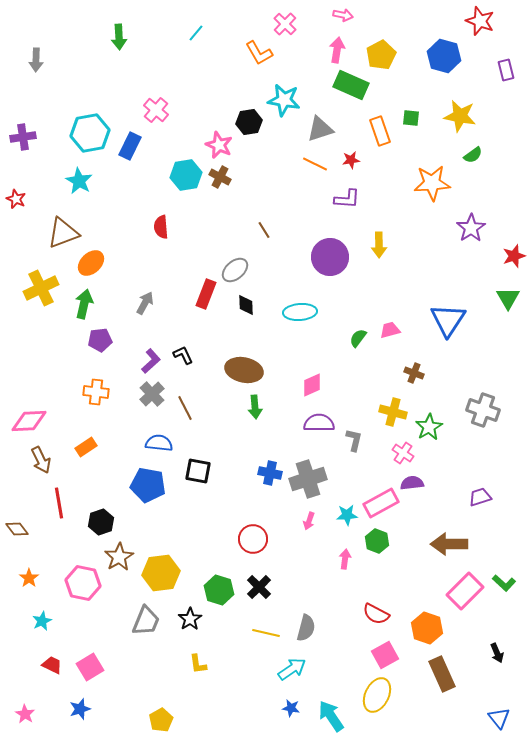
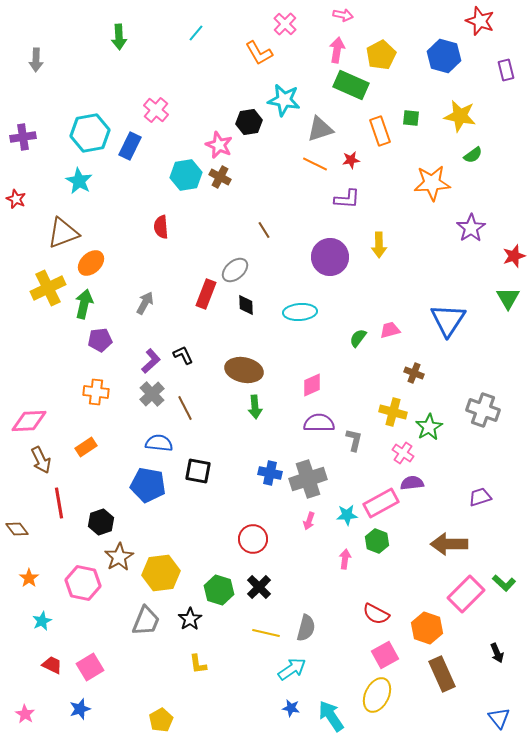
yellow cross at (41, 288): moved 7 px right
pink rectangle at (465, 591): moved 1 px right, 3 px down
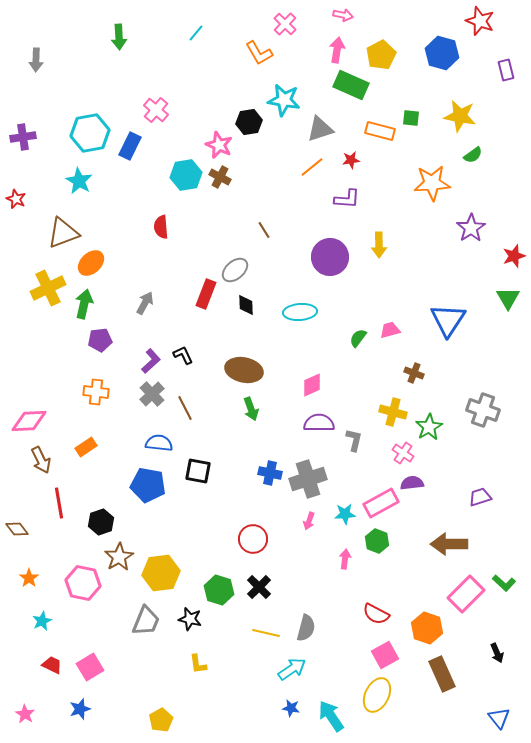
blue hexagon at (444, 56): moved 2 px left, 3 px up
orange rectangle at (380, 131): rotated 56 degrees counterclockwise
orange line at (315, 164): moved 3 px left, 3 px down; rotated 65 degrees counterclockwise
green arrow at (255, 407): moved 4 px left, 2 px down; rotated 15 degrees counterclockwise
cyan star at (347, 515): moved 2 px left, 1 px up
black star at (190, 619): rotated 25 degrees counterclockwise
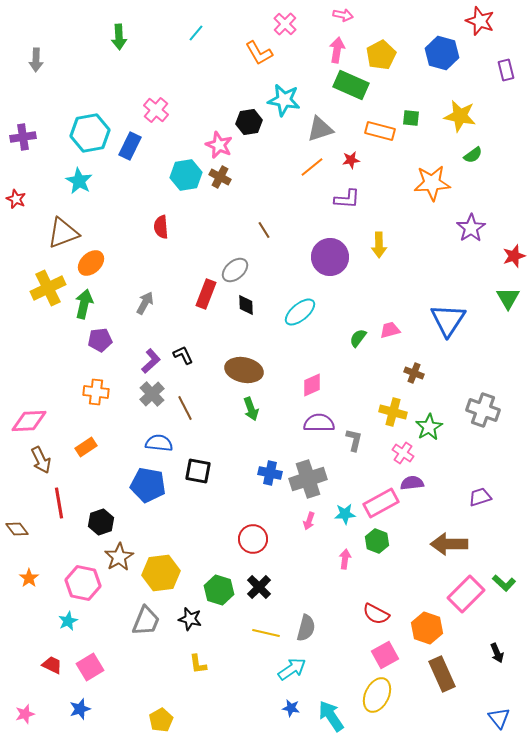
cyan ellipse at (300, 312): rotated 36 degrees counterclockwise
cyan star at (42, 621): moved 26 px right
pink star at (25, 714): rotated 24 degrees clockwise
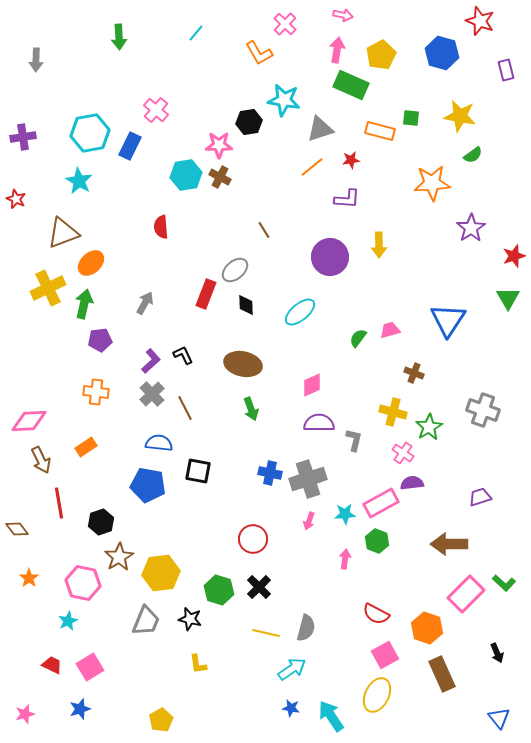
pink star at (219, 145): rotated 24 degrees counterclockwise
brown ellipse at (244, 370): moved 1 px left, 6 px up
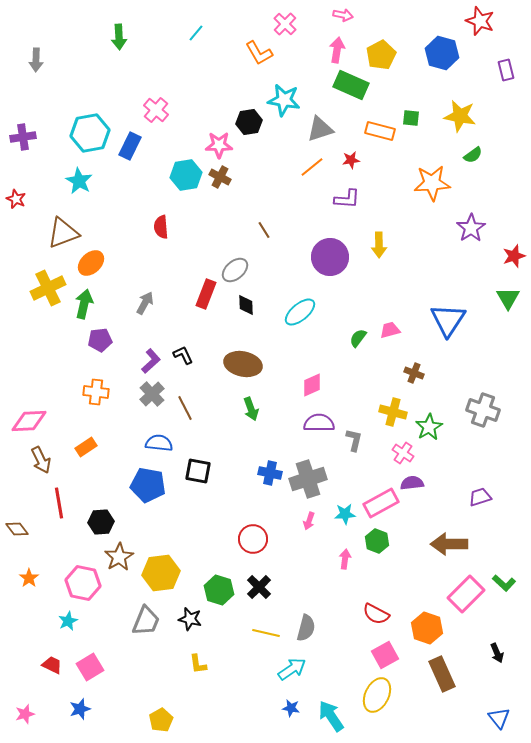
black hexagon at (101, 522): rotated 15 degrees clockwise
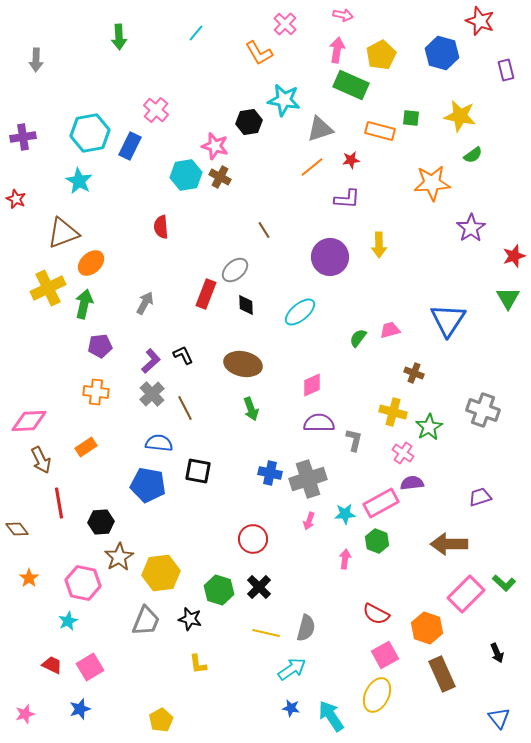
pink star at (219, 145): moved 4 px left, 1 px down; rotated 16 degrees clockwise
purple pentagon at (100, 340): moved 6 px down
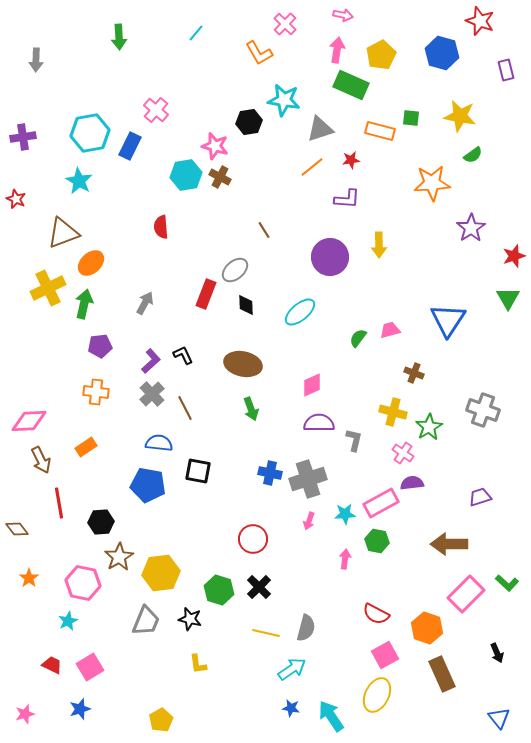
green hexagon at (377, 541): rotated 10 degrees counterclockwise
green L-shape at (504, 583): moved 3 px right
